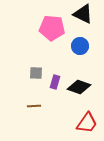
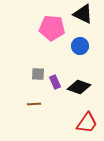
gray square: moved 2 px right, 1 px down
purple rectangle: rotated 40 degrees counterclockwise
brown line: moved 2 px up
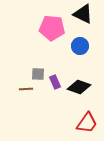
brown line: moved 8 px left, 15 px up
